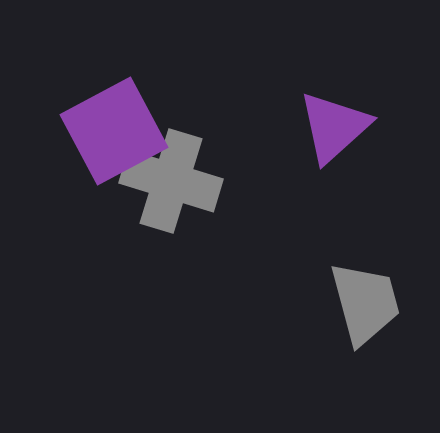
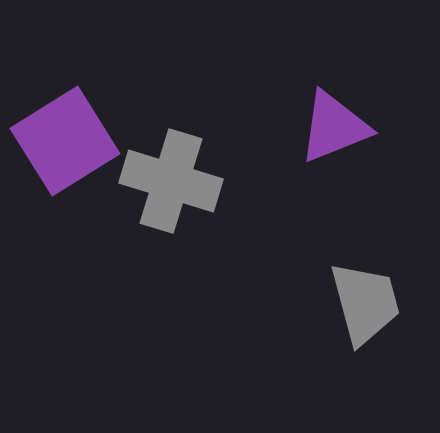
purple triangle: rotated 20 degrees clockwise
purple square: moved 49 px left, 10 px down; rotated 4 degrees counterclockwise
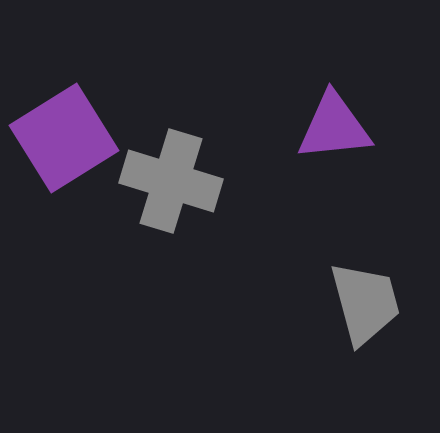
purple triangle: rotated 16 degrees clockwise
purple square: moved 1 px left, 3 px up
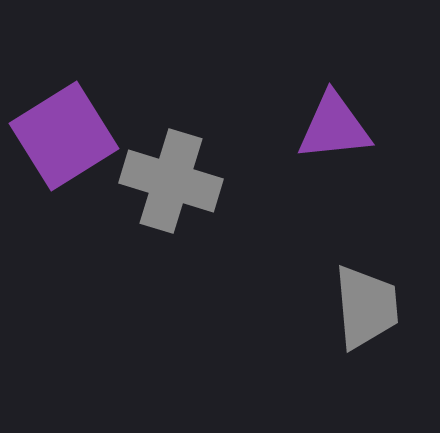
purple square: moved 2 px up
gray trapezoid: moved 1 px right, 4 px down; rotated 10 degrees clockwise
